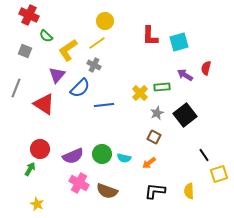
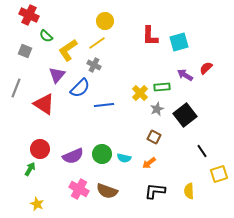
red semicircle: rotated 32 degrees clockwise
gray star: moved 4 px up
black line: moved 2 px left, 4 px up
pink cross: moved 6 px down
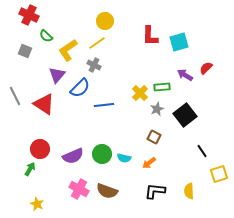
gray line: moved 1 px left, 8 px down; rotated 48 degrees counterclockwise
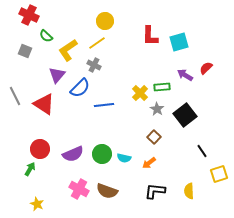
gray star: rotated 16 degrees counterclockwise
brown square: rotated 16 degrees clockwise
purple semicircle: moved 2 px up
